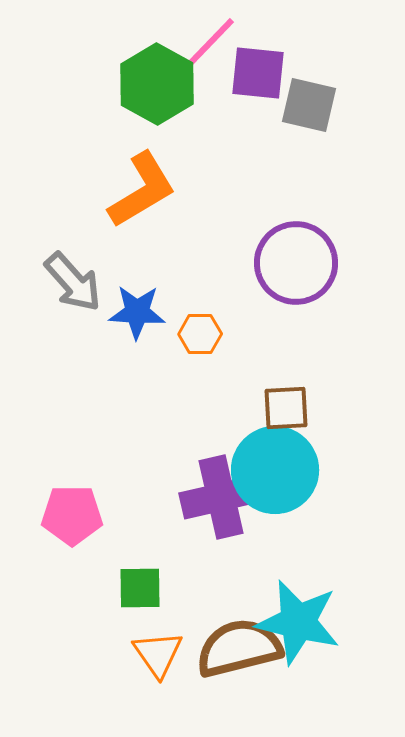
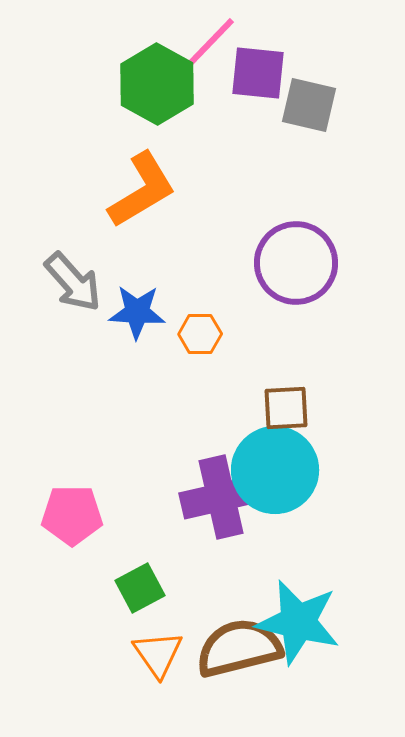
green square: rotated 27 degrees counterclockwise
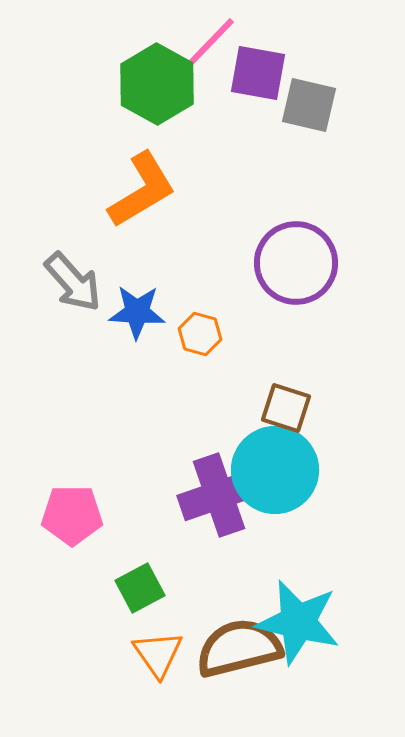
purple square: rotated 4 degrees clockwise
orange hexagon: rotated 15 degrees clockwise
brown square: rotated 21 degrees clockwise
purple cross: moved 2 px left, 2 px up; rotated 6 degrees counterclockwise
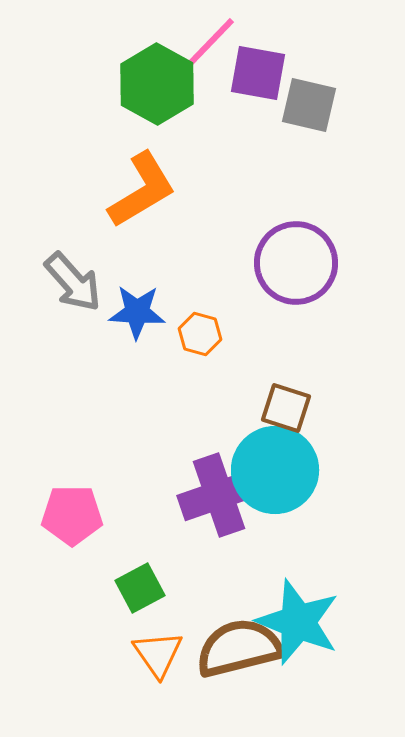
cyan star: rotated 8 degrees clockwise
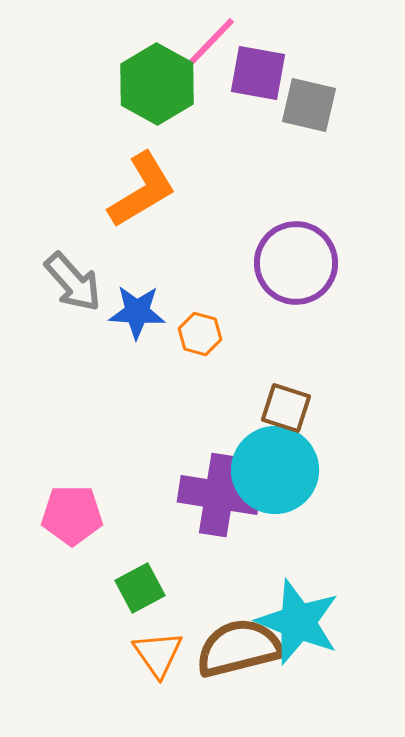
purple cross: rotated 28 degrees clockwise
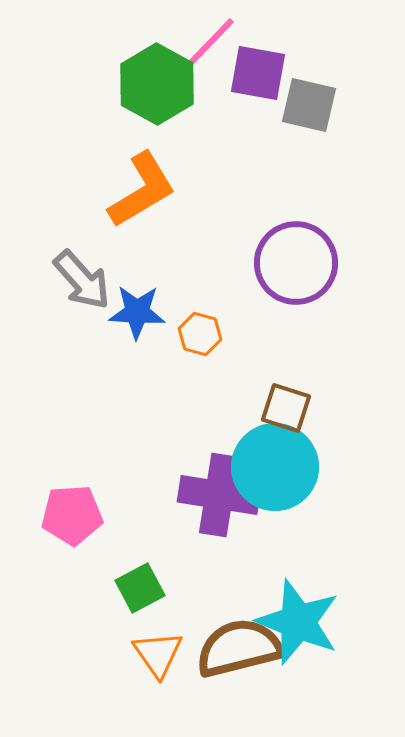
gray arrow: moved 9 px right, 2 px up
cyan circle: moved 3 px up
pink pentagon: rotated 4 degrees counterclockwise
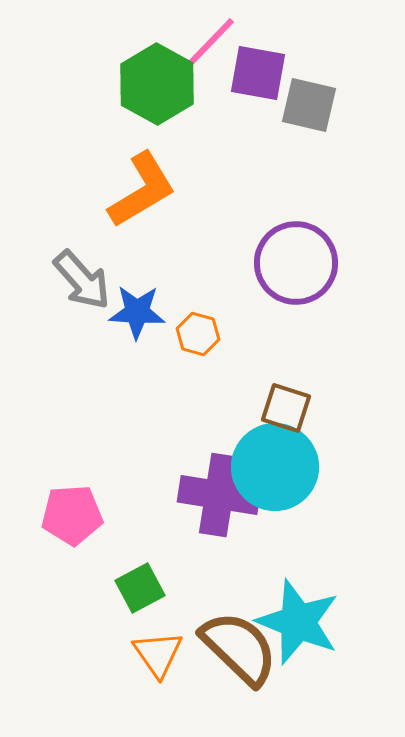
orange hexagon: moved 2 px left
brown semicircle: rotated 58 degrees clockwise
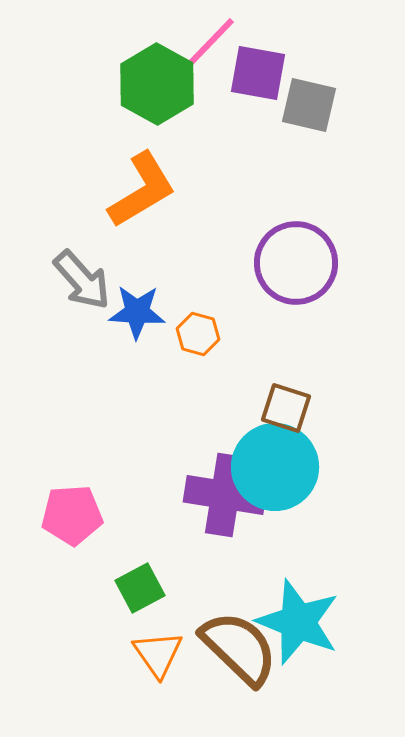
purple cross: moved 6 px right
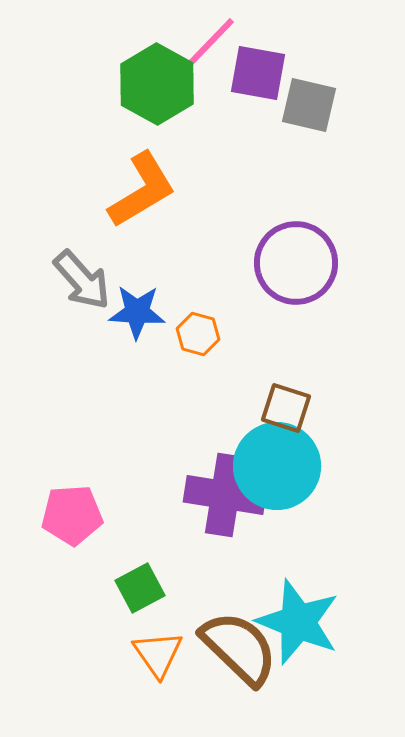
cyan circle: moved 2 px right, 1 px up
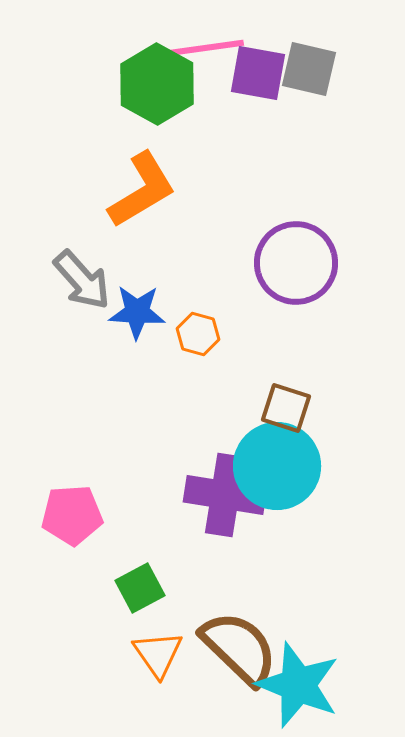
pink line: rotated 38 degrees clockwise
gray square: moved 36 px up
cyan star: moved 63 px down
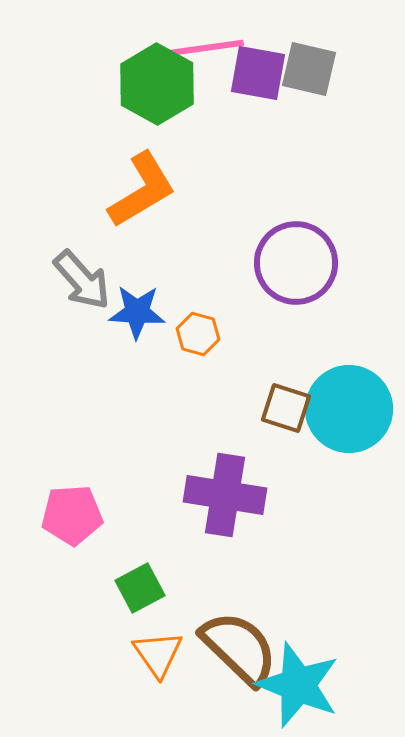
cyan circle: moved 72 px right, 57 px up
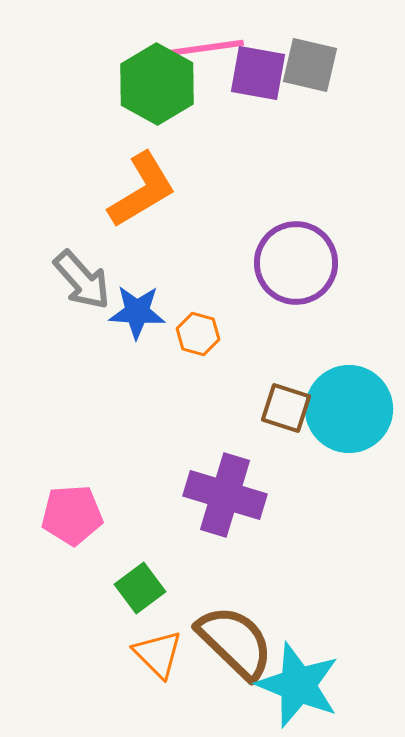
gray square: moved 1 px right, 4 px up
purple cross: rotated 8 degrees clockwise
green square: rotated 9 degrees counterclockwise
brown semicircle: moved 4 px left, 6 px up
orange triangle: rotated 10 degrees counterclockwise
